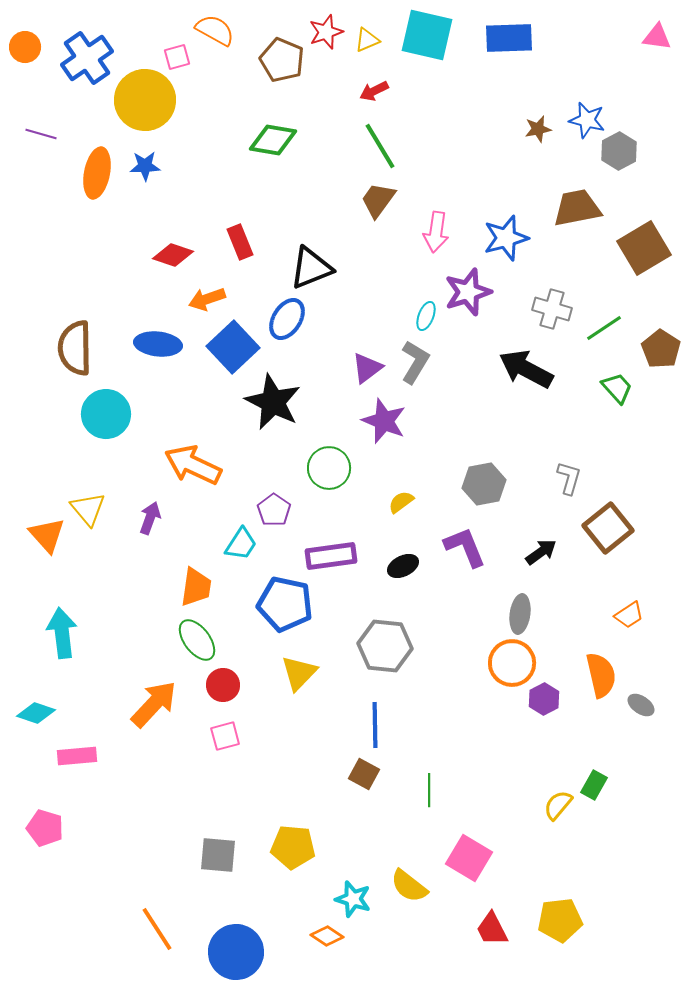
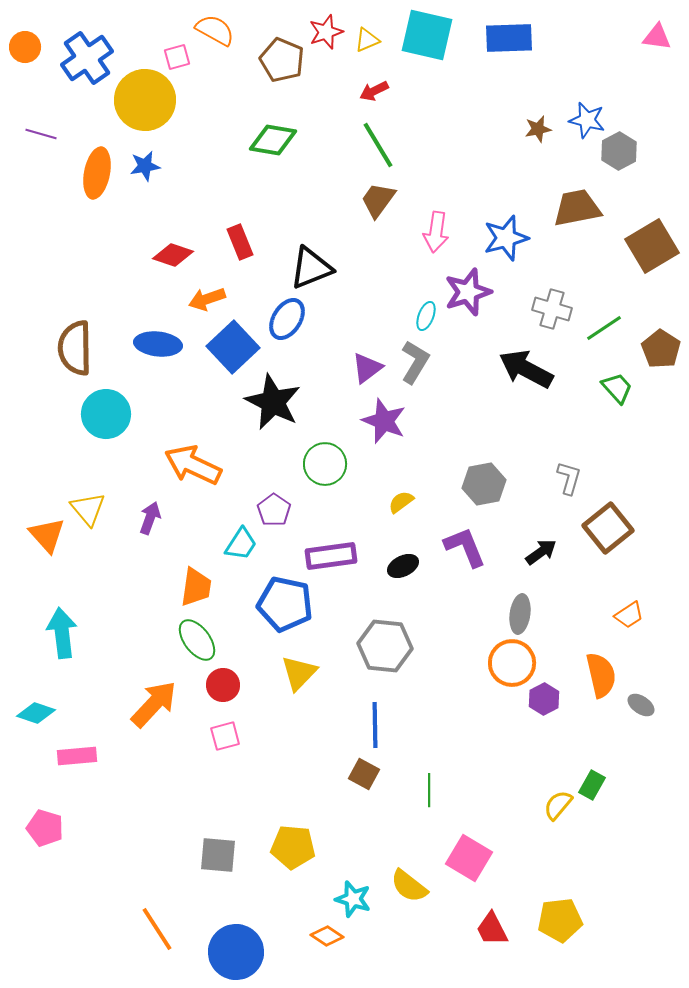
green line at (380, 146): moved 2 px left, 1 px up
blue star at (145, 166): rotated 8 degrees counterclockwise
brown square at (644, 248): moved 8 px right, 2 px up
green circle at (329, 468): moved 4 px left, 4 px up
green rectangle at (594, 785): moved 2 px left
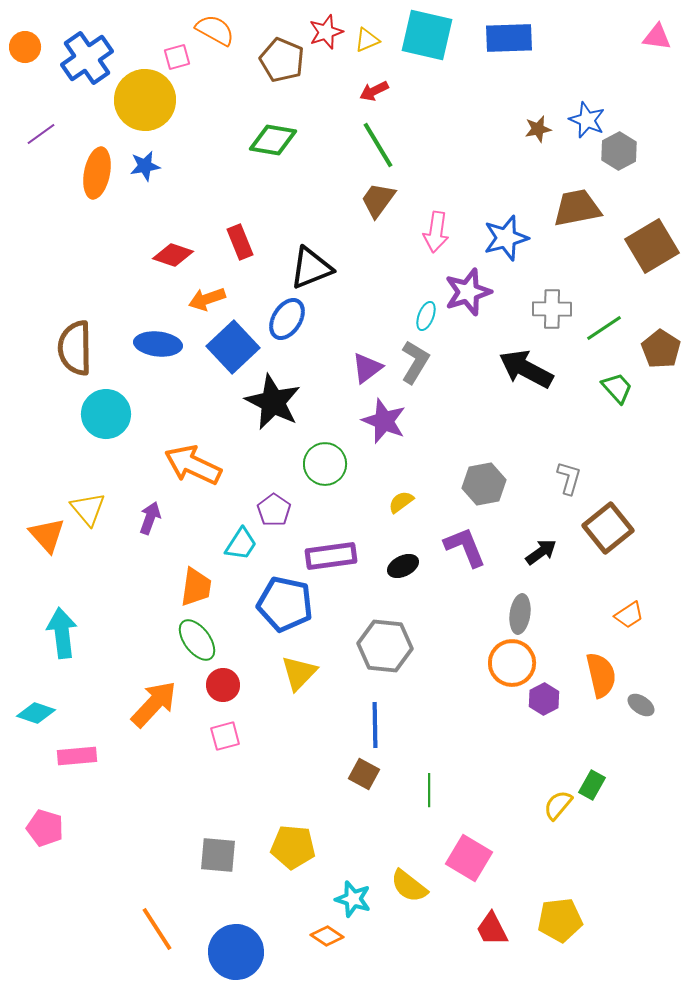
blue star at (587, 120): rotated 9 degrees clockwise
purple line at (41, 134): rotated 52 degrees counterclockwise
gray cross at (552, 309): rotated 15 degrees counterclockwise
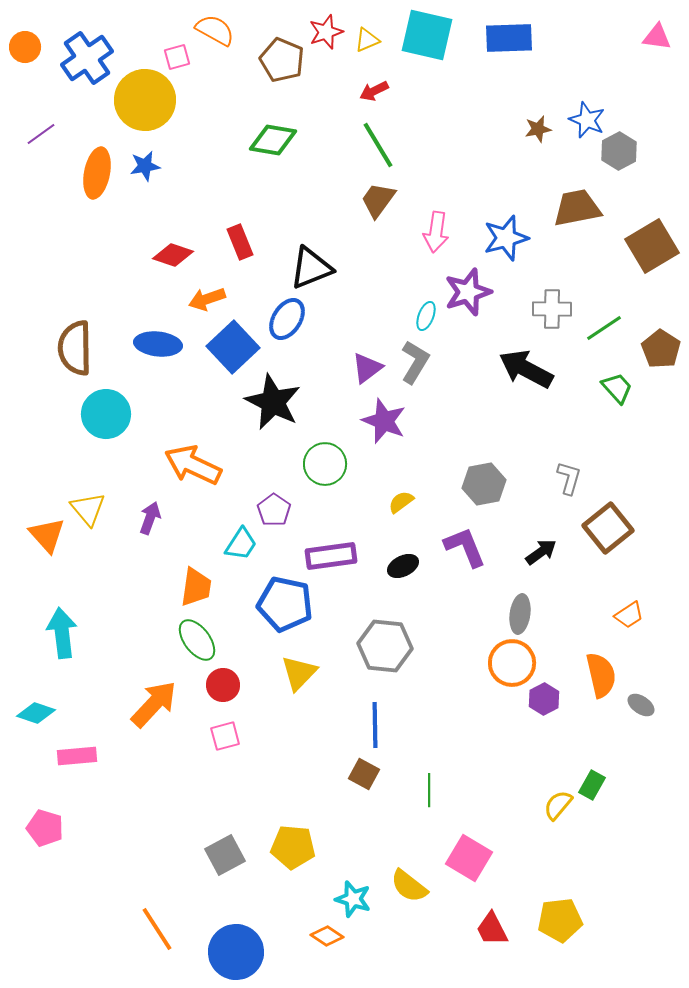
gray square at (218, 855): moved 7 px right; rotated 33 degrees counterclockwise
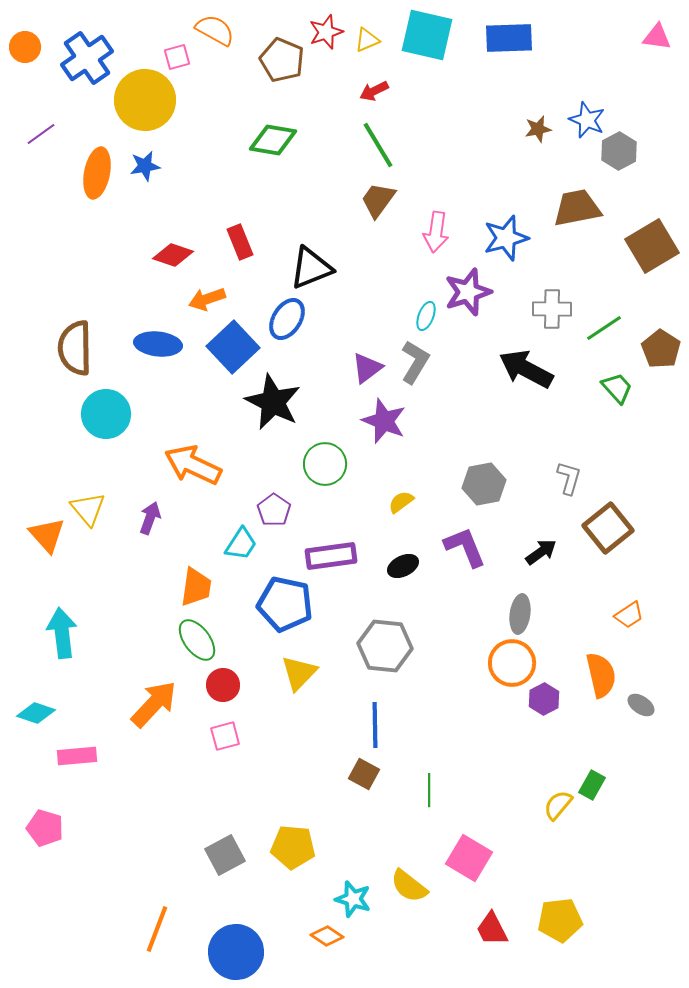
orange line at (157, 929): rotated 54 degrees clockwise
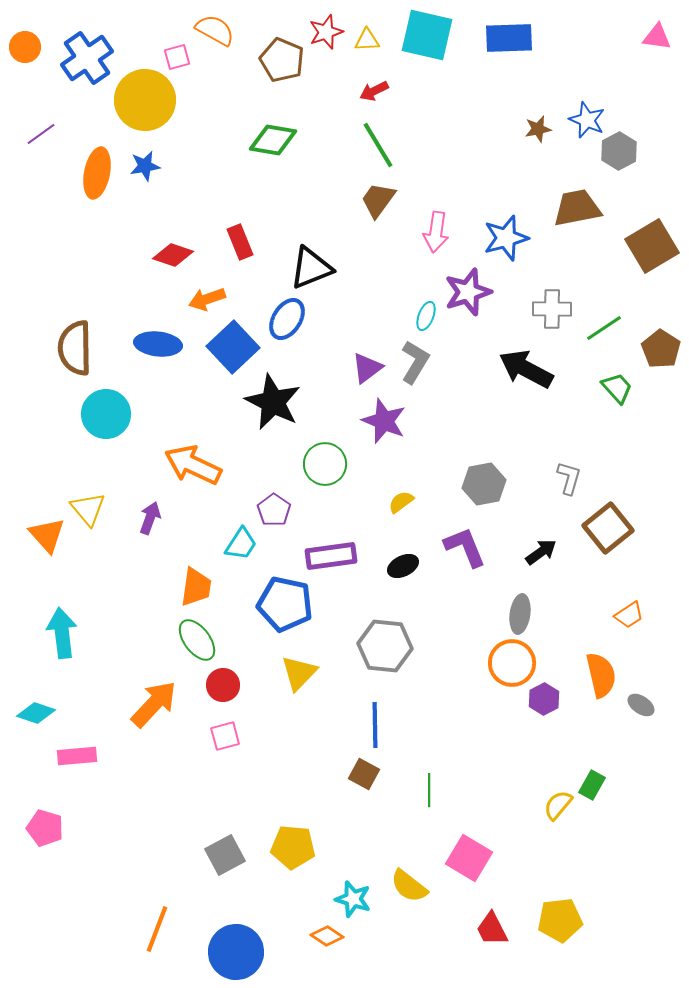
yellow triangle at (367, 40): rotated 20 degrees clockwise
